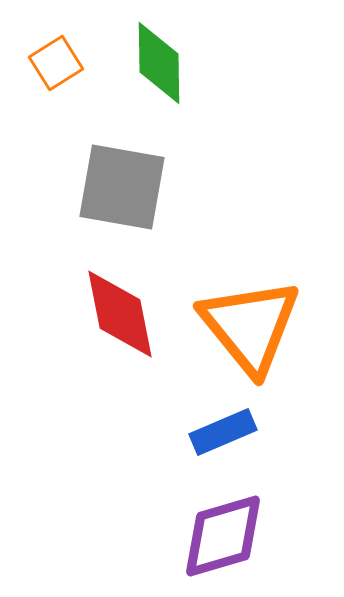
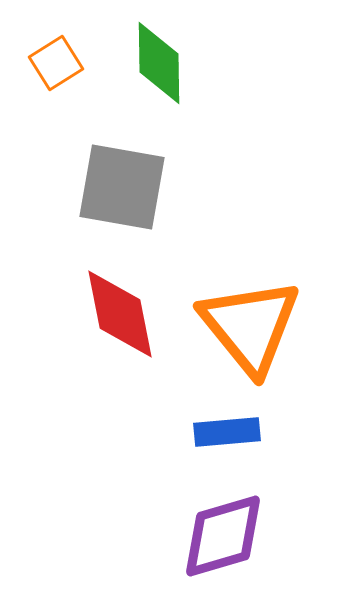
blue rectangle: moved 4 px right; rotated 18 degrees clockwise
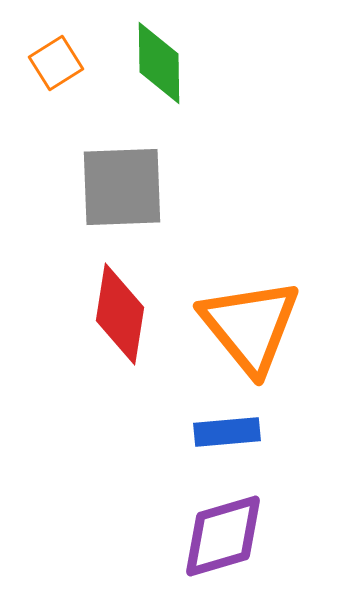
gray square: rotated 12 degrees counterclockwise
red diamond: rotated 20 degrees clockwise
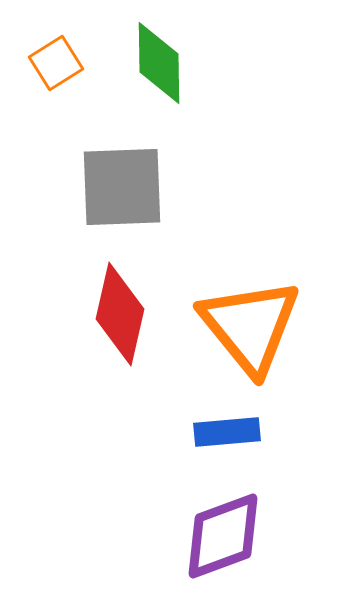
red diamond: rotated 4 degrees clockwise
purple diamond: rotated 4 degrees counterclockwise
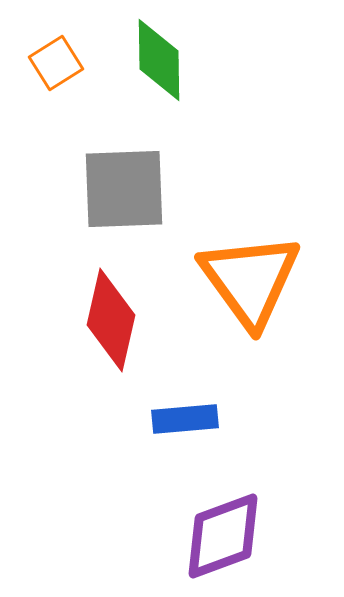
green diamond: moved 3 px up
gray square: moved 2 px right, 2 px down
red diamond: moved 9 px left, 6 px down
orange triangle: moved 46 px up; rotated 3 degrees clockwise
blue rectangle: moved 42 px left, 13 px up
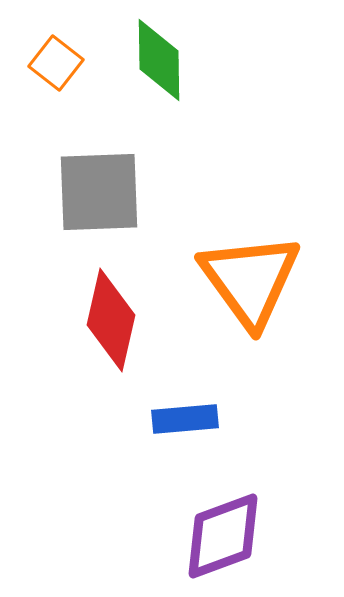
orange square: rotated 20 degrees counterclockwise
gray square: moved 25 px left, 3 px down
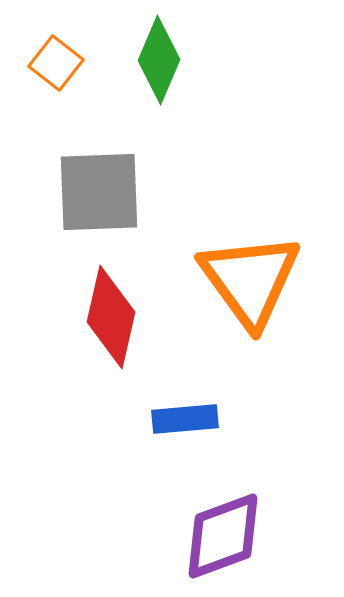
green diamond: rotated 24 degrees clockwise
red diamond: moved 3 px up
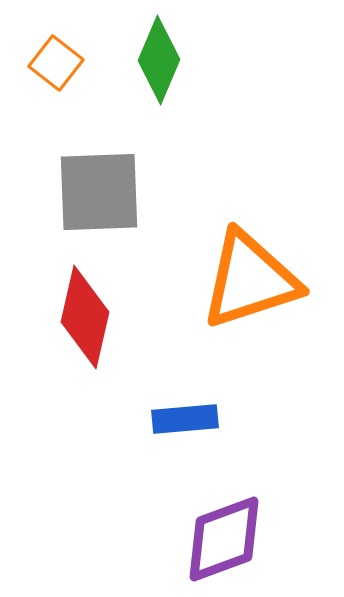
orange triangle: rotated 48 degrees clockwise
red diamond: moved 26 px left
purple diamond: moved 1 px right, 3 px down
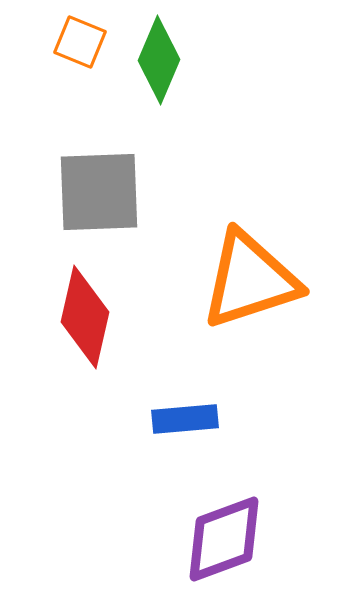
orange square: moved 24 px right, 21 px up; rotated 16 degrees counterclockwise
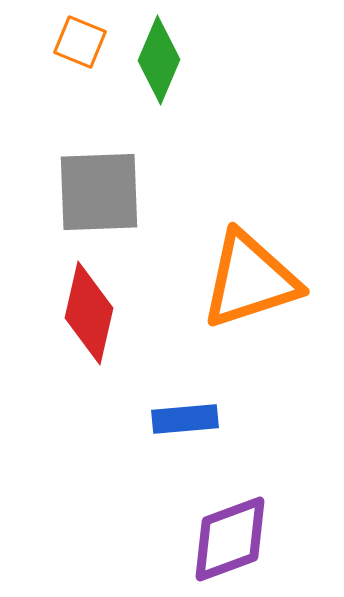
red diamond: moved 4 px right, 4 px up
purple diamond: moved 6 px right
